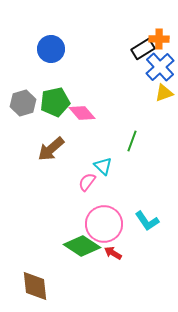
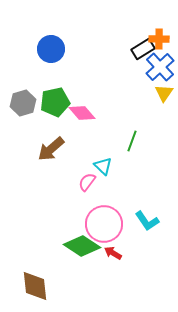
yellow triangle: rotated 36 degrees counterclockwise
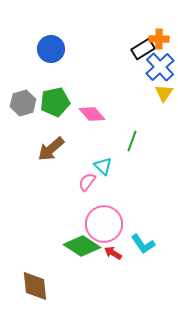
pink diamond: moved 10 px right, 1 px down
cyan L-shape: moved 4 px left, 23 px down
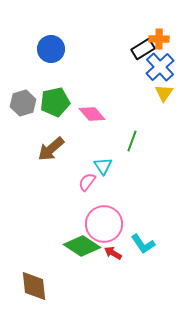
cyan triangle: rotated 12 degrees clockwise
brown diamond: moved 1 px left
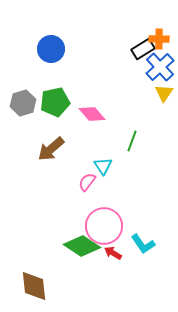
pink circle: moved 2 px down
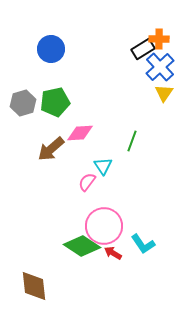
pink diamond: moved 12 px left, 19 px down; rotated 52 degrees counterclockwise
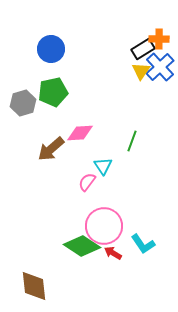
yellow triangle: moved 23 px left, 22 px up
green pentagon: moved 2 px left, 10 px up
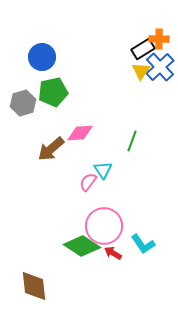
blue circle: moved 9 px left, 8 px down
cyan triangle: moved 4 px down
pink semicircle: moved 1 px right
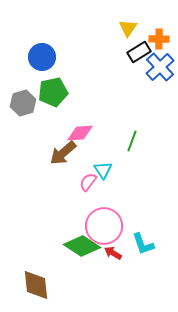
black rectangle: moved 4 px left, 3 px down
yellow triangle: moved 13 px left, 43 px up
brown arrow: moved 12 px right, 4 px down
cyan L-shape: rotated 15 degrees clockwise
brown diamond: moved 2 px right, 1 px up
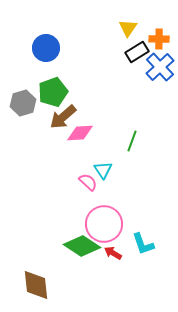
black rectangle: moved 2 px left
blue circle: moved 4 px right, 9 px up
green pentagon: rotated 8 degrees counterclockwise
brown arrow: moved 36 px up
pink semicircle: rotated 96 degrees clockwise
pink circle: moved 2 px up
